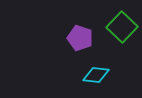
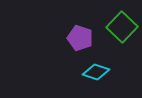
cyan diamond: moved 3 px up; rotated 12 degrees clockwise
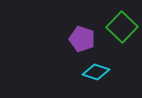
purple pentagon: moved 2 px right, 1 px down
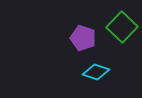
purple pentagon: moved 1 px right, 1 px up
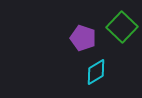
cyan diamond: rotated 48 degrees counterclockwise
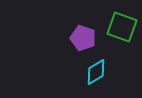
green square: rotated 24 degrees counterclockwise
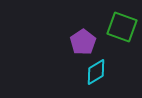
purple pentagon: moved 4 px down; rotated 20 degrees clockwise
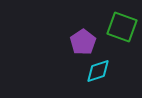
cyan diamond: moved 2 px right, 1 px up; rotated 12 degrees clockwise
